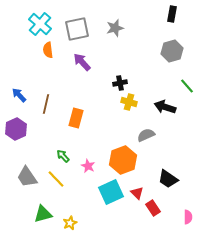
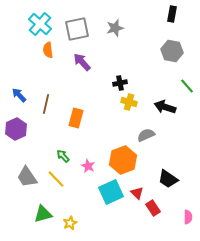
gray hexagon: rotated 25 degrees clockwise
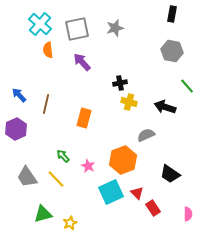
orange rectangle: moved 8 px right
black trapezoid: moved 2 px right, 5 px up
pink semicircle: moved 3 px up
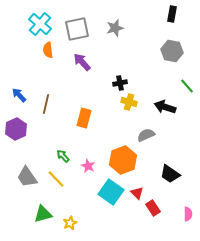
cyan square: rotated 30 degrees counterclockwise
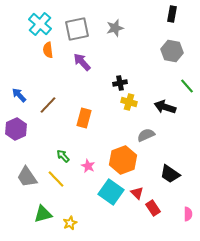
brown line: moved 2 px right, 1 px down; rotated 30 degrees clockwise
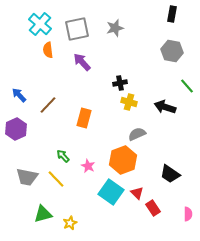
gray semicircle: moved 9 px left, 1 px up
gray trapezoid: rotated 45 degrees counterclockwise
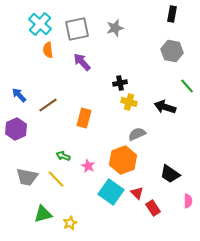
brown line: rotated 12 degrees clockwise
green arrow: rotated 24 degrees counterclockwise
pink semicircle: moved 13 px up
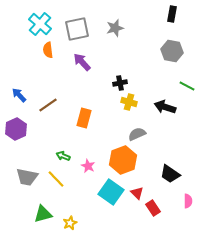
green line: rotated 21 degrees counterclockwise
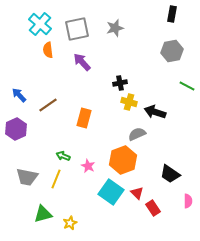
gray hexagon: rotated 20 degrees counterclockwise
black arrow: moved 10 px left, 5 px down
yellow line: rotated 66 degrees clockwise
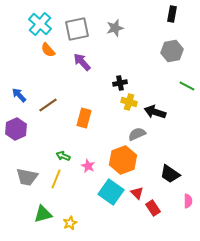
orange semicircle: rotated 35 degrees counterclockwise
